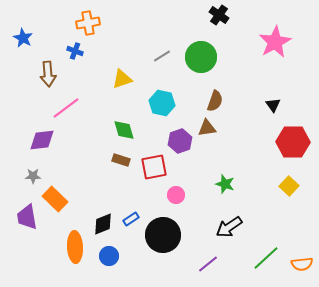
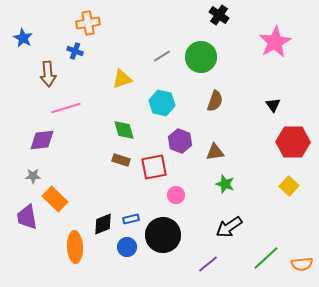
pink line: rotated 20 degrees clockwise
brown triangle: moved 8 px right, 24 px down
purple hexagon: rotated 20 degrees counterclockwise
blue rectangle: rotated 21 degrees clockwise
blue circle: moved 18 px right, 9 px up
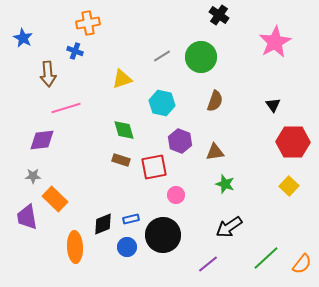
orange semicircle: rotated 45 degrees counterclockwise
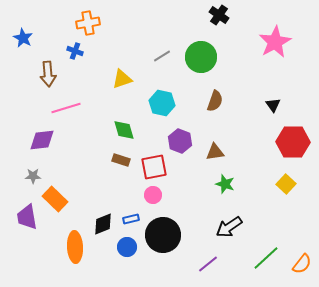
yellow square: moved 3 px left, 2 px up
pink circle: moved 23 px left
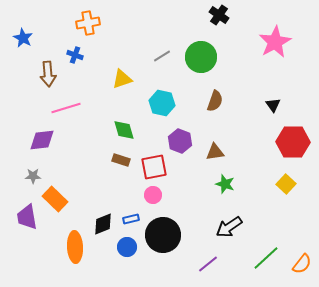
blue cross: moved 4 px down
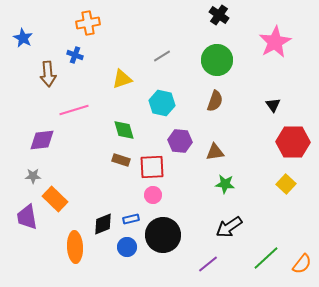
green circle: moved 16 px right, 3 px down
pink line: moved 8 px right, 2 px down
purple hexagon: rotated 15 degrees counterclockwise
red square: moved 2 px left; rotated 8 degrees clockwise
green star: rotated 12 degrees counterclockwise
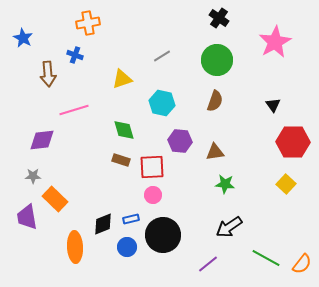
black cross: moved 3 px down
green line: rotated 72 degrees clockwise
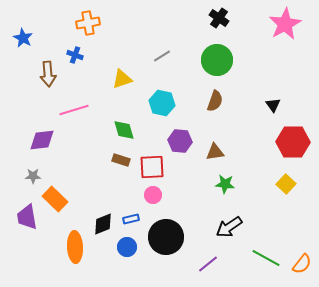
pink star: moved 10 px right, 18 px up
black circle: moved 3 px right, 2 px down
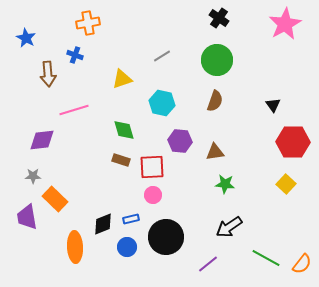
blue star: moved 3 px right
